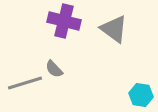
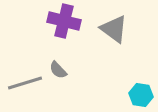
gray semicircle: moved 4 px right, 1 px down
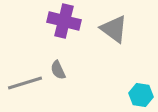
gray semicircle: rotated 18 degrees clockwise
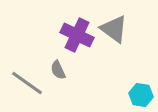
purple cross: moved 13 px right, 14 px down; rotated 12 degrees clockwise
gray line: moved 2 px right; rotated 52 degrees clockwise
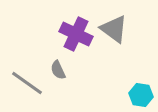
purple cross: moved 1 px left, 1 px up
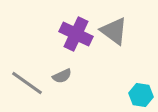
gray triangle: moved 2 px down
gray semicircle: moved 4 px right, 6 px down; rotated 90 degrees counterclockwise
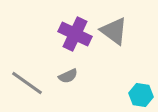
purple cross: moved 1 px left
gray semicircle: moved 6 px right
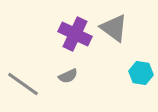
gray triangle: moved 3 px up
gray line: moved 4 px left, 1 px down
cyan hexagon: moved 22 px up
